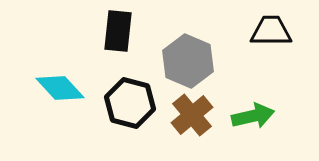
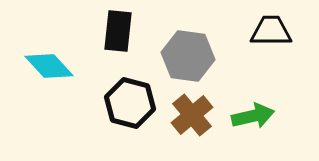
gray hexagon: moved 5 px up; rotated 15 degrees counterclockwise
cyan diamond: moved 11 px left, 22 px up
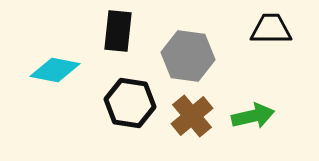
black trapezoid: moved 2 px up
cyan diamond: moved 6 px right, 4 px down; rotated 36 degrees counterclockwise
black hexagon: rotated 6 degrees counterclockwise
brown cross: moved 1 px down
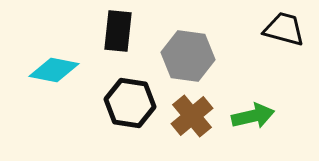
black trapezoid: moved 13 px right; rotated 15 degrees clockwise
cyan diamond: moved 1 px left
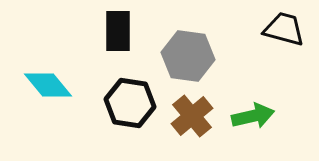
black rectangle: rotated 6 degrees counterclockwise
cyan diamond: moved 6 px left, 15 px down; rotated 39 degrees clockwise
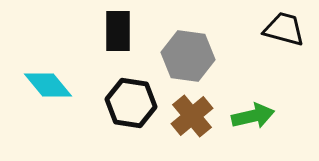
black hexagon: moved 1 px right
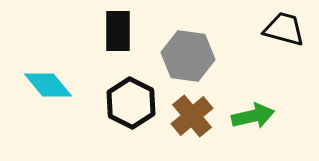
black hexagon: rotated 18 degrees clockwise
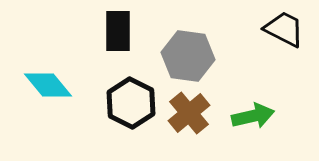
black trapezoid: rotated 12 degrees clockwise
brown cross: moved 3 px left, 3 px up
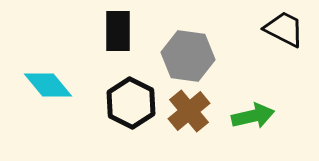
brown cross: moved 2 px up
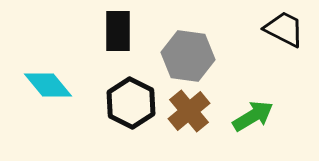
green arrow: rotated 18 degrees counterclockwise
